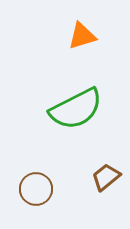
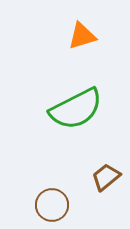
brown circle: moved 16 px right, 16 px down
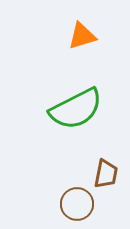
brown trapezoid: moved 3 px up; rotated 140 degrees clockwise
brown circle: moved 25 px right, 1 px up
